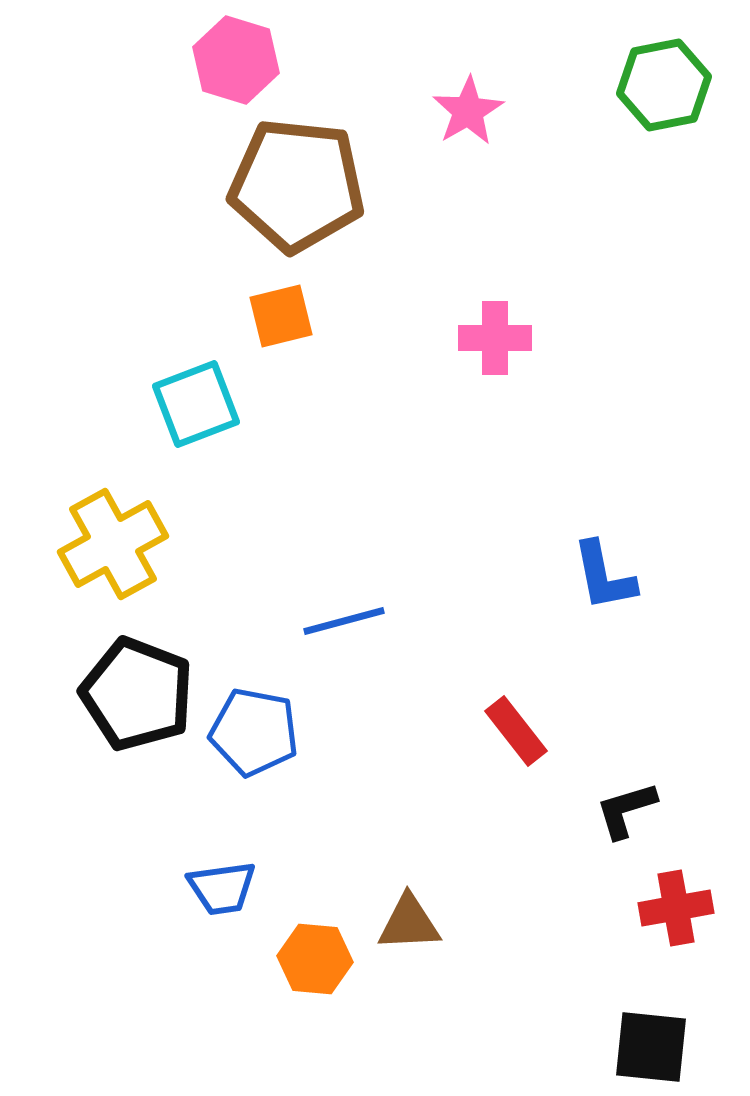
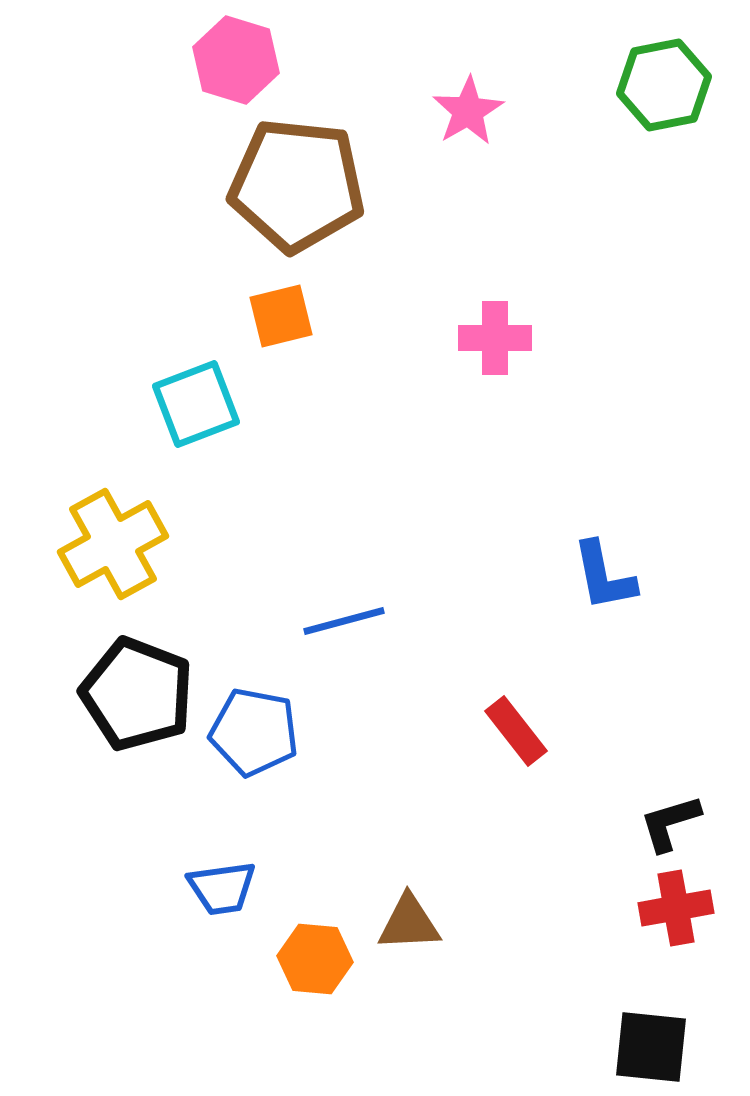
black L-shape: moved 44 px right, 13 px down
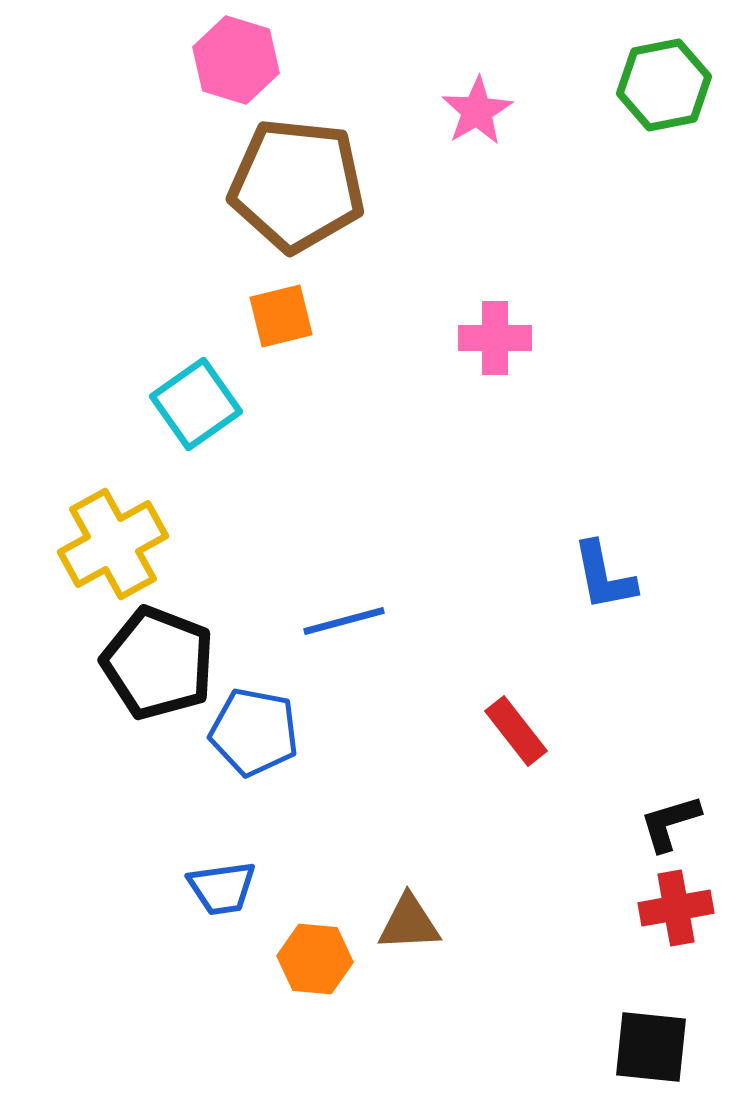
pink star: moved 9 px right
cyan square: rotated 14 degrees counterclockwise
black pentagon: moved 21 px right, 31 px up
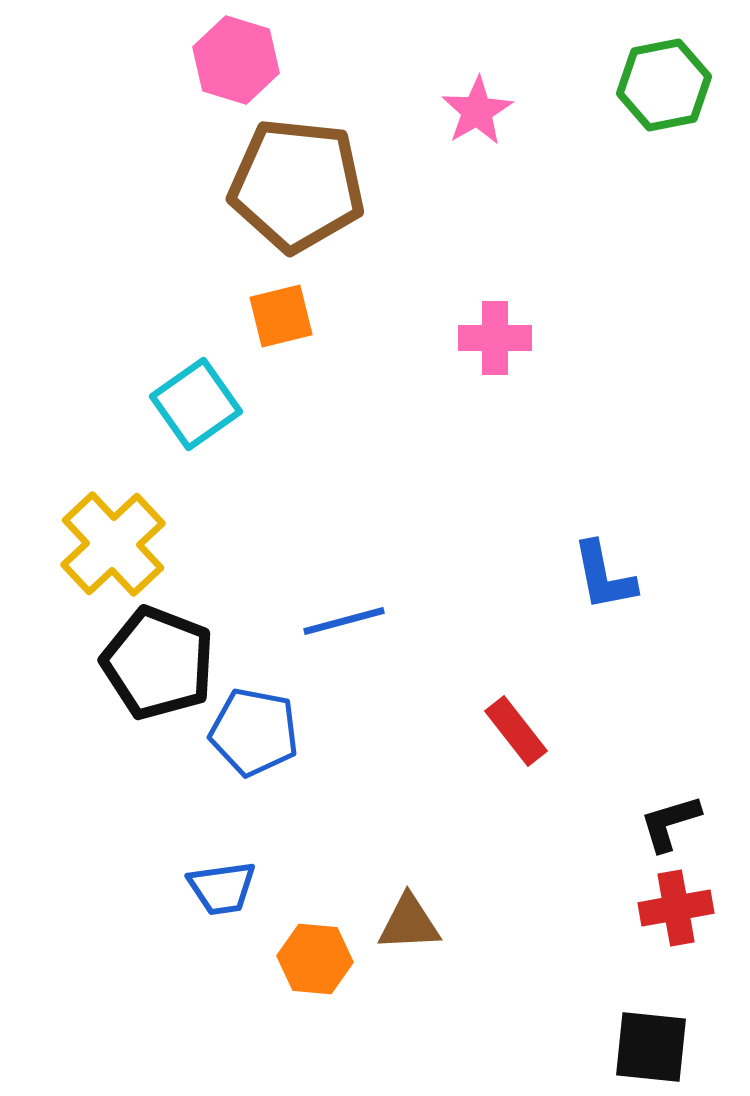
yellow cross: rotated 14 degrees counterclockwise
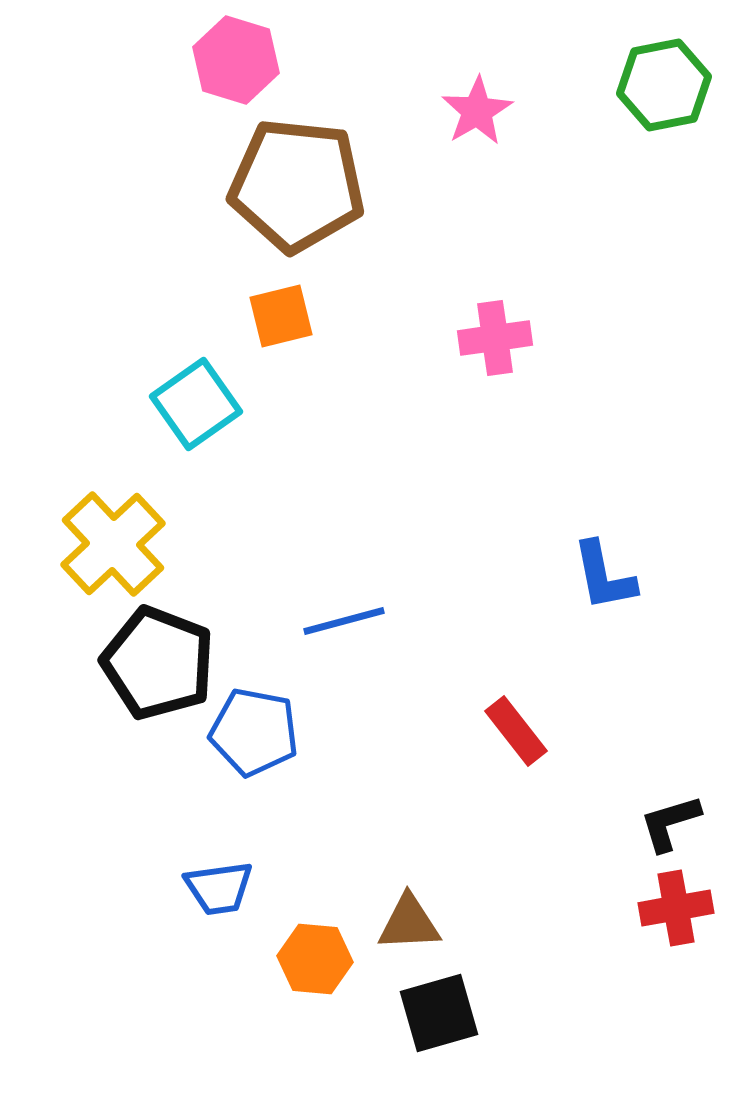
pink cross: rotated 8 degrees counterclockwise
blue trapezoid: moved 3 px left
black square: moved 212 px left, 34 px up; rotated 22 degrees counterclockwise
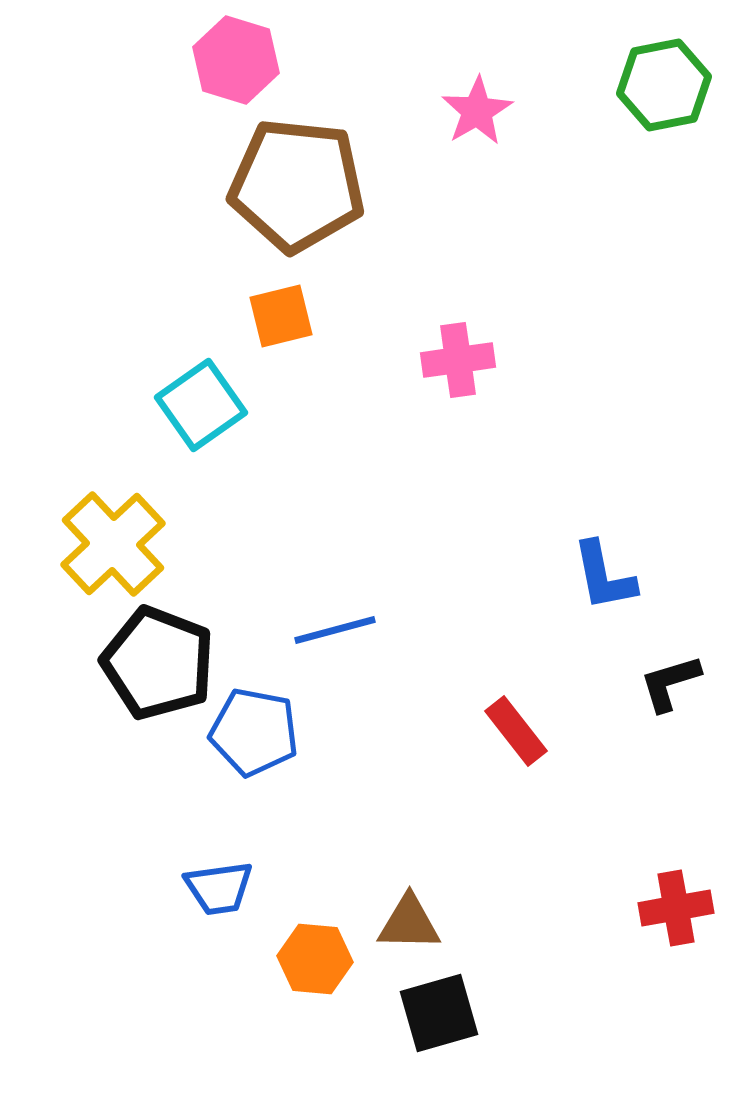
pink cross: moved 37 px left, 22 px down
cyan square: moved 5 px right, 1 px down
blue line: moved 9 px left, 9 px down
black L-shape: moved 140 px up
brown triangle: rotated 4 degrees clockwise
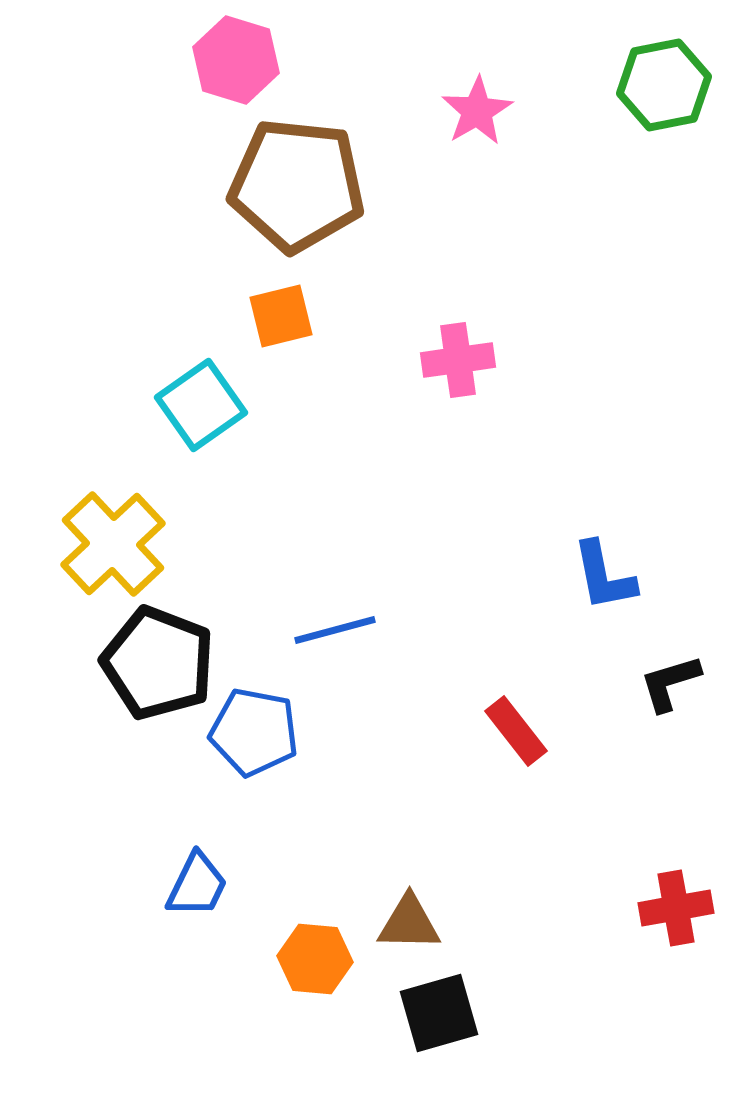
blue trapezoid: moved 22 px left, 3 px up; rotated 56 degrees counterclockwise
